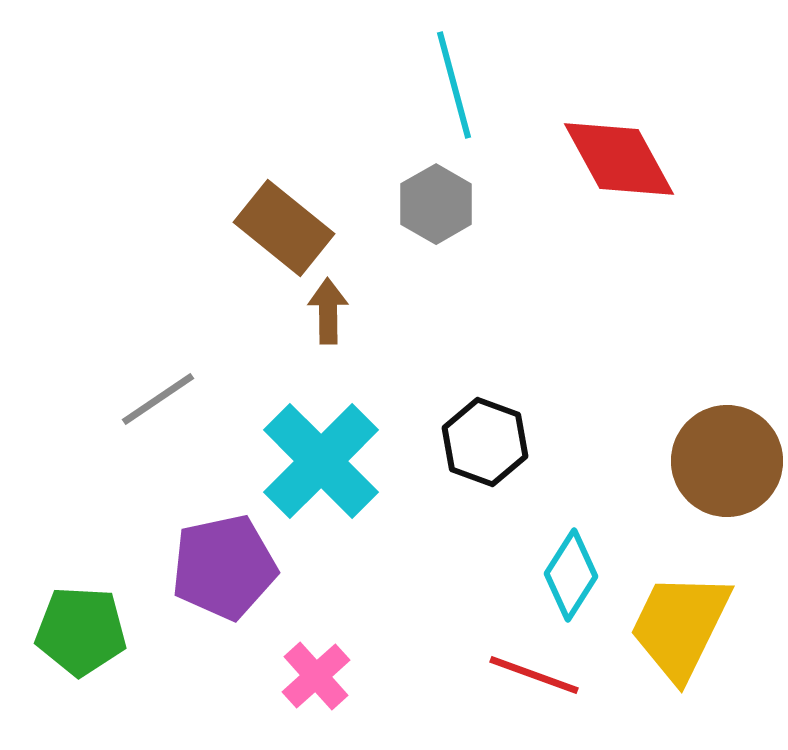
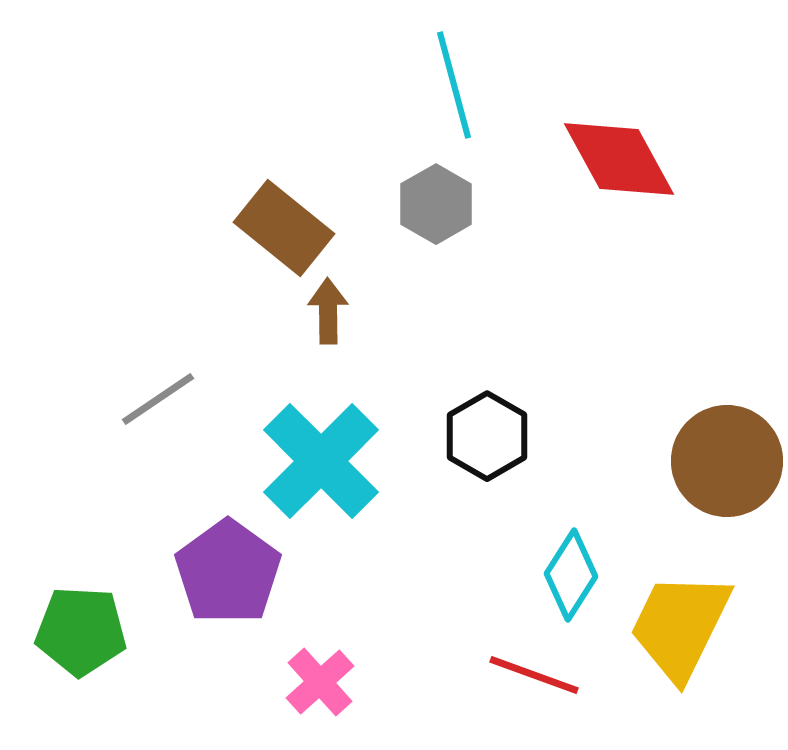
black hexagon: moved 2 px right, 6 px up; rotated 10 degrees clockwise
purple pentagon: moved 4 px right, 5 px down; rotated 24 degrees counterclockwise
pink cross: moved 4 px right, 6 px down
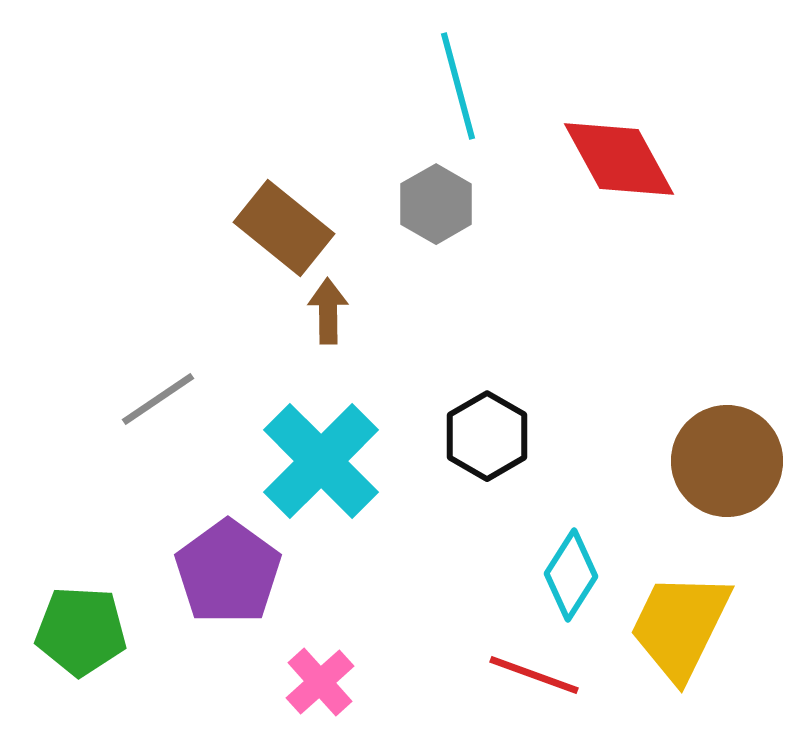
cyan line: moved 4 px right, 1 px down
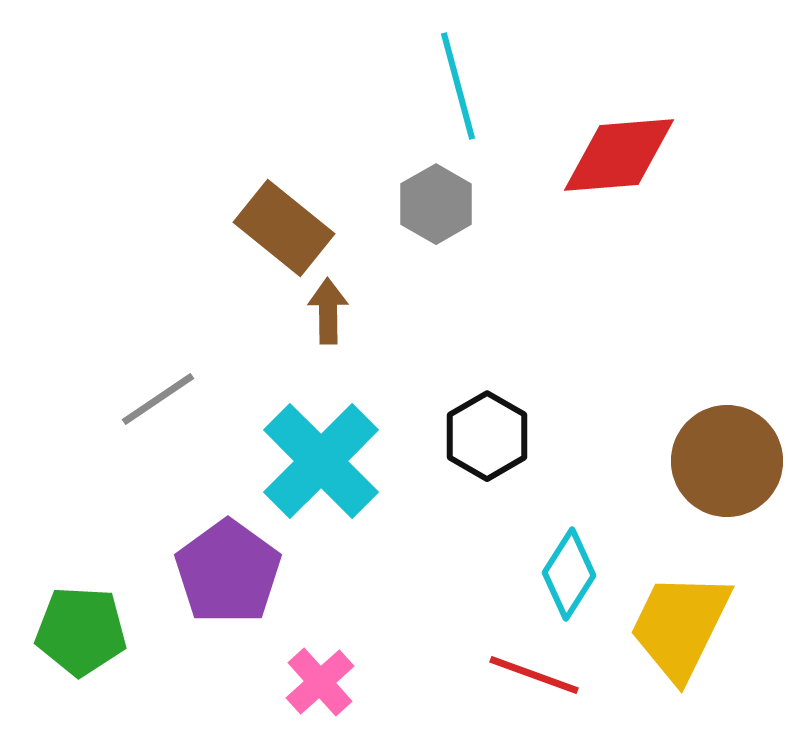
red diamond: moved 4 px up; rotated 66 degrees counterclockwise
cyan diamond: moved 2 px left, 1 px up
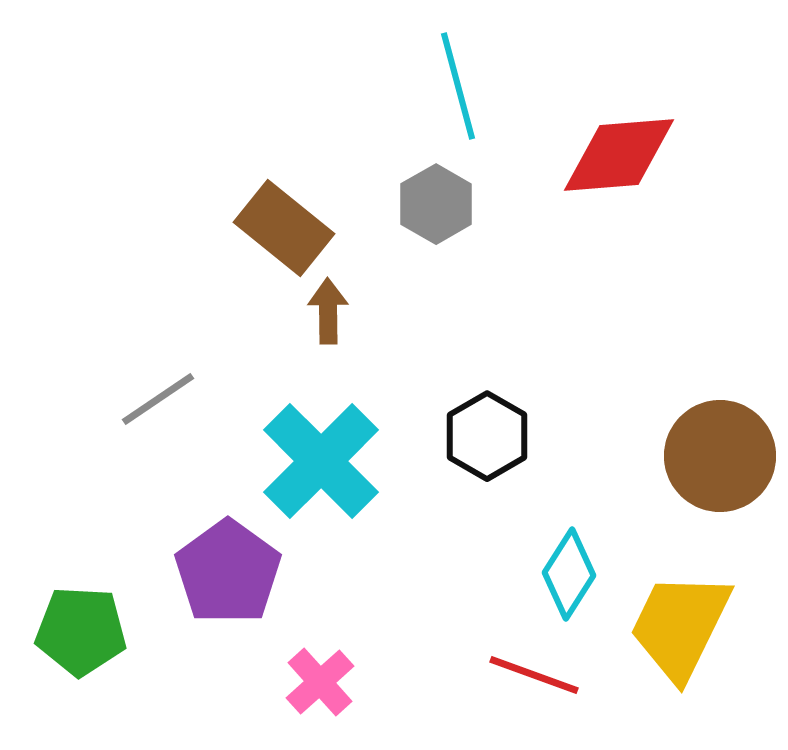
brown circle: moved 7 px left, 5 px up
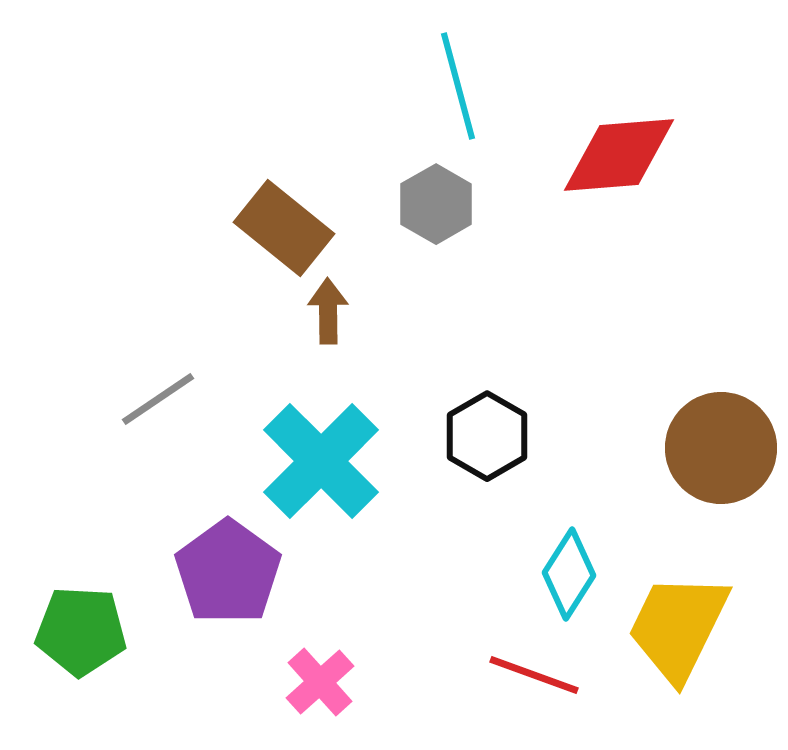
brown circle: moved 1 px right, 8 px up
yellow trapezoid: moved 2 px left, 1 px down
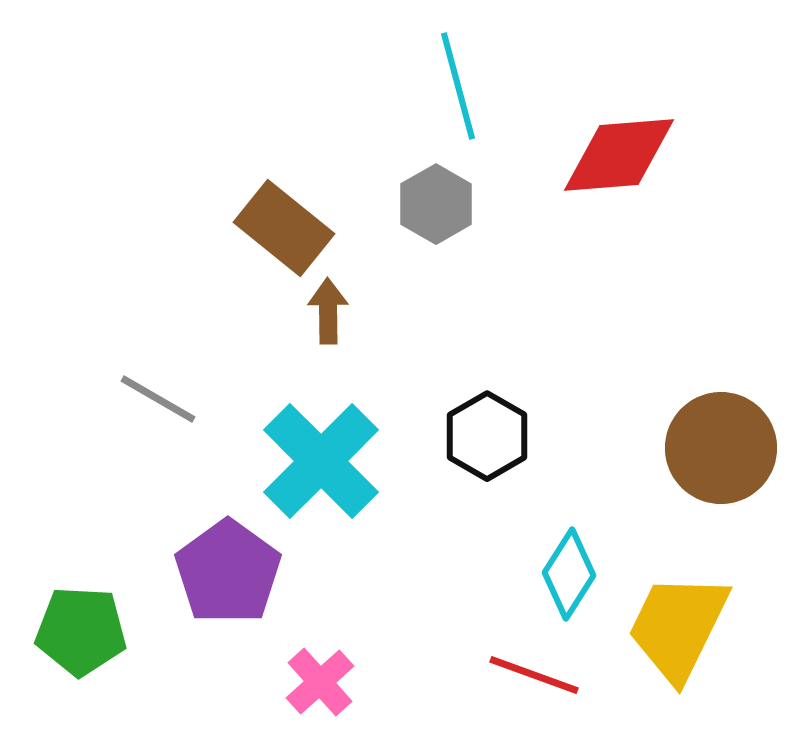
gray line: rotated 64 degrees clockwise
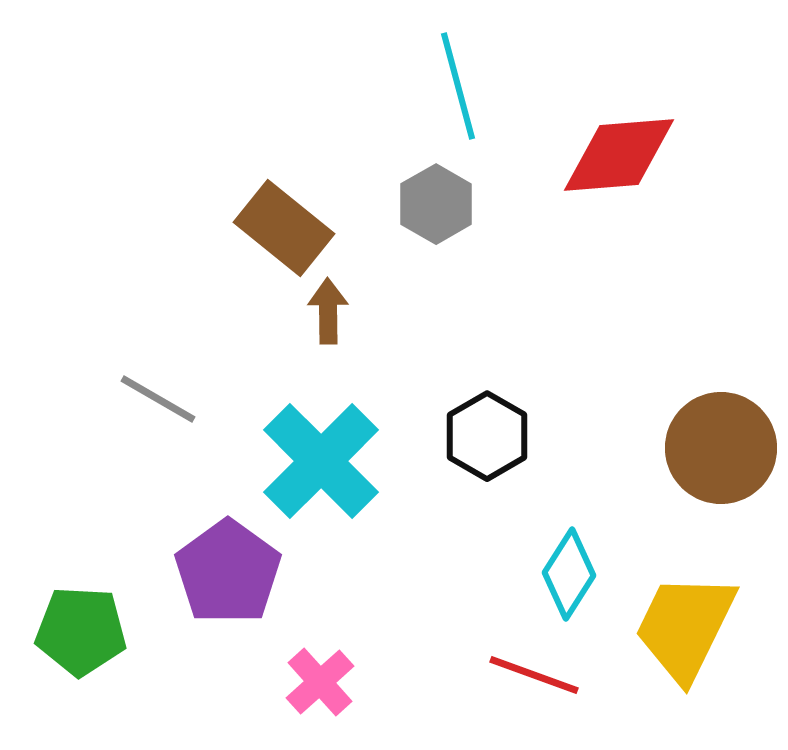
yellow trapezoid: moved 7 px right
